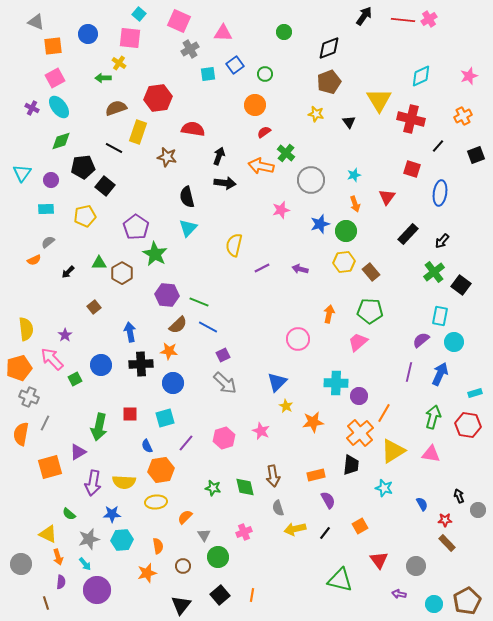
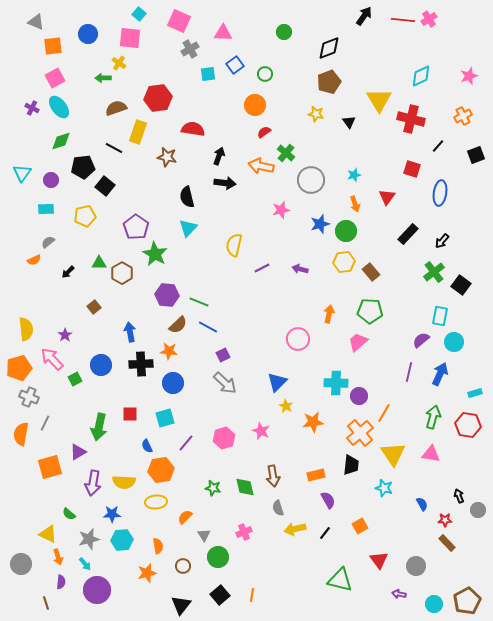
yellow triangle at (393, 451): moved 3 px down; rotated 32 degrees counterclockwise
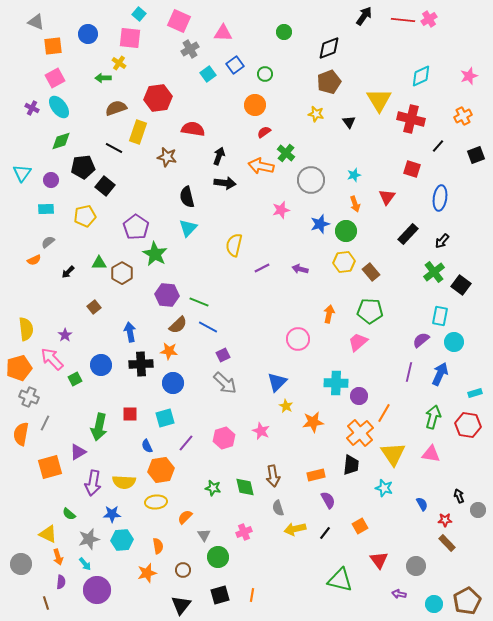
cyan square at (208, 74): rotated 28 degrees counterclockwise
blue ellipse at (440, 193): moved 5 px down
brown circle at (183, 566): moved 4 px down
black square at (220, 595): rotated 24 degrees clockwise
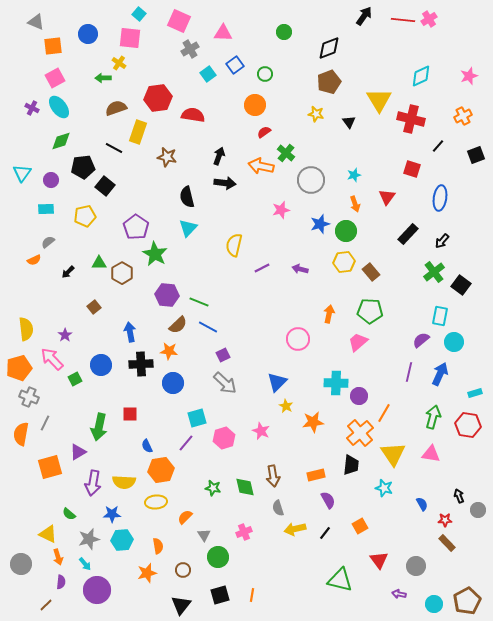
red semicircle at (193, 129): moved 14 px up
cyan square at (165, 418): moved 32 px right
brown line at (46, 603): moved 2 px down; rotated 64 degrees clockwise
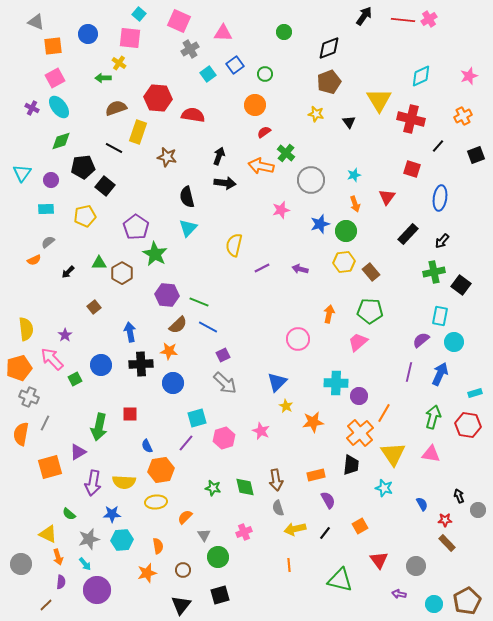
red hexagon at (158, 98): rotated 12 degrees clockwise
green cross at (434, 272): rotated 25 degrees clockwise
brown arrow at (273, 476): moved 3 px right, 4 px down
orange line at (252, 595): moved 37 px right, 30 px up; rotated 16 degrees counterclockwise
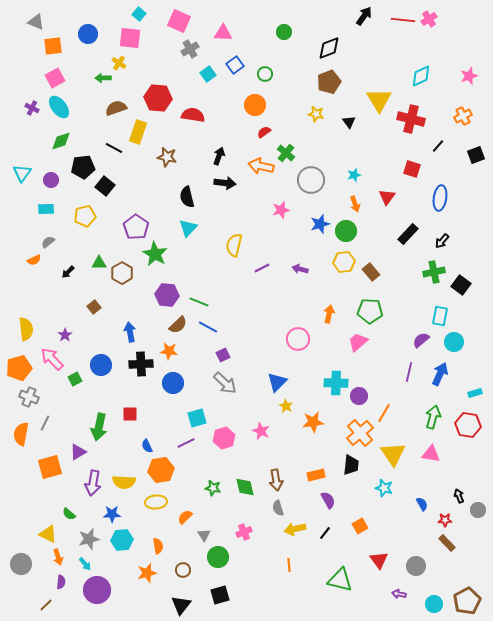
purple line at (186, 443): rotated 24 degrees clockwise
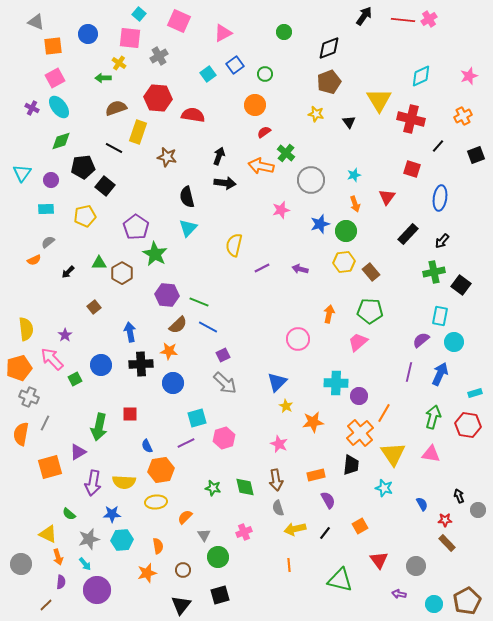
pink triangle at (223, 33): rotated 30 degrees counterclockwise
gray cross at (190, 49): moved 31 px left, 7 px down
pink star at (261, 431): moved 18 px right, 13 px down
